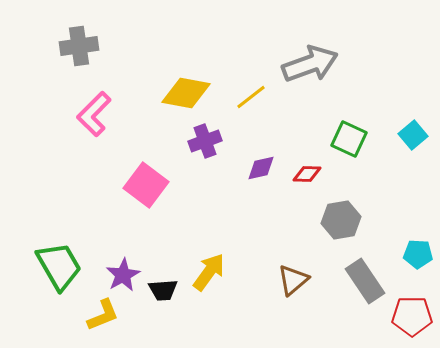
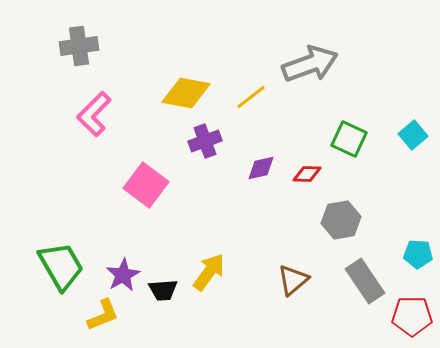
green trapezoid: moved 2 px right
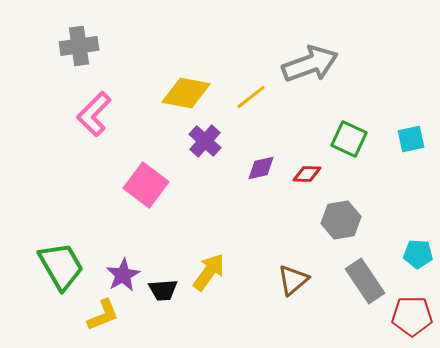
cyan square: moved 2 px left, 4 px down; rotated 28 degrees clockwise
purple cross: rotated 28 degrees counterclockwise
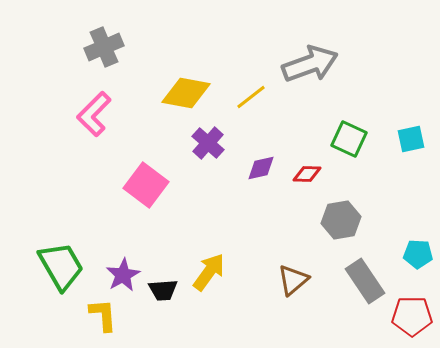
gray cross: moved 25 px right, 1 px down; rotated 15 degrees counterclockwise
purple cross: moved 3 px right, 2 px down
yellow L-shape: rotated 72 degrees counterclockwise
